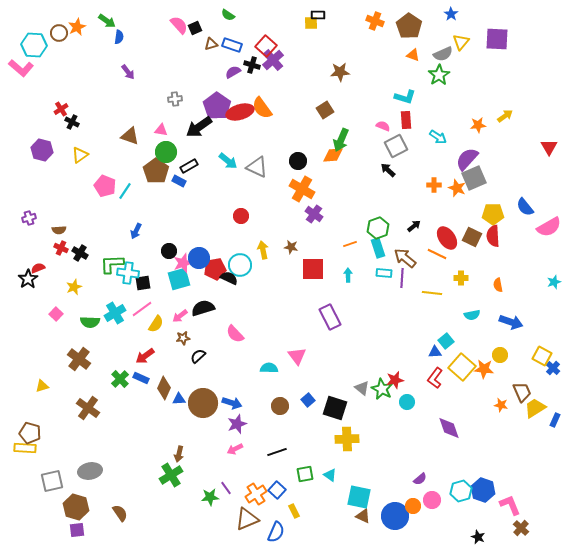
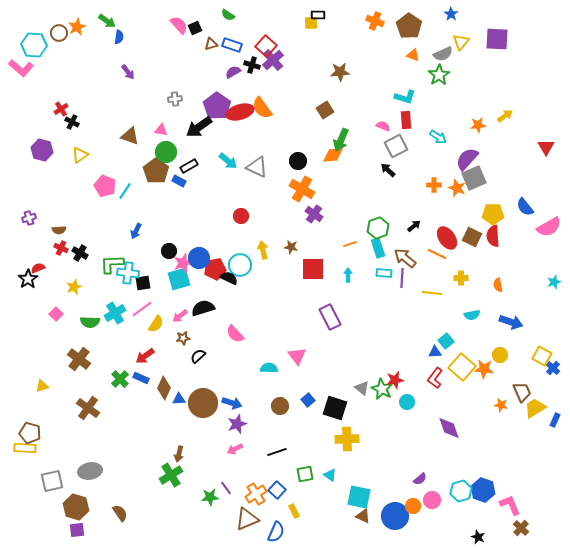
red triangle at (549, 147): moved 3 px left
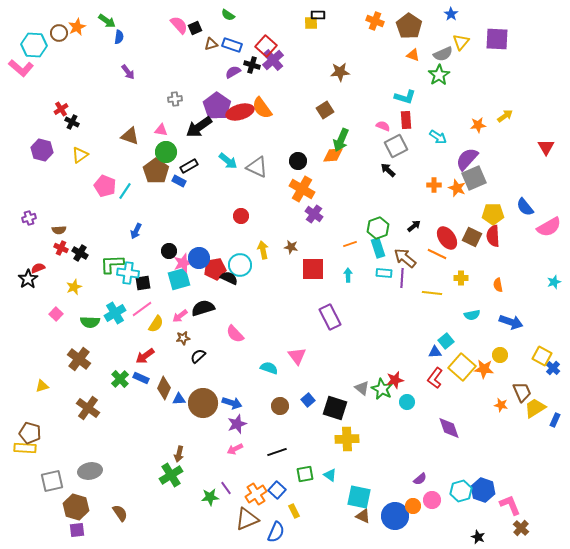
cyan semicircle at (269, 368): rotated 18 degrees clockwise
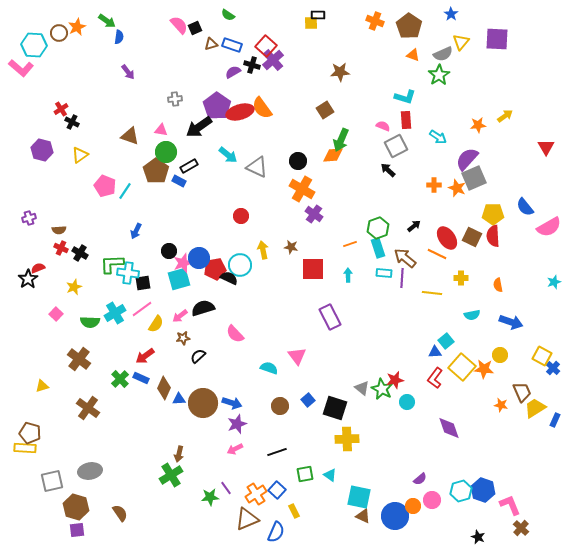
cyan arrow at (228, 161): moved 6 px up
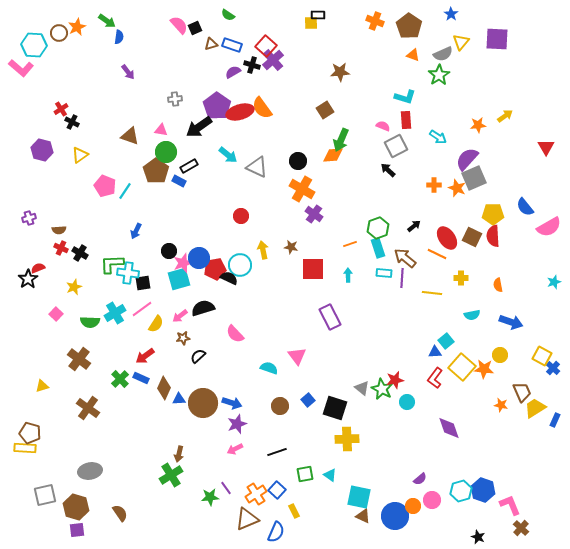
gray square at (52, 481): moved 7 px left, 14 px down
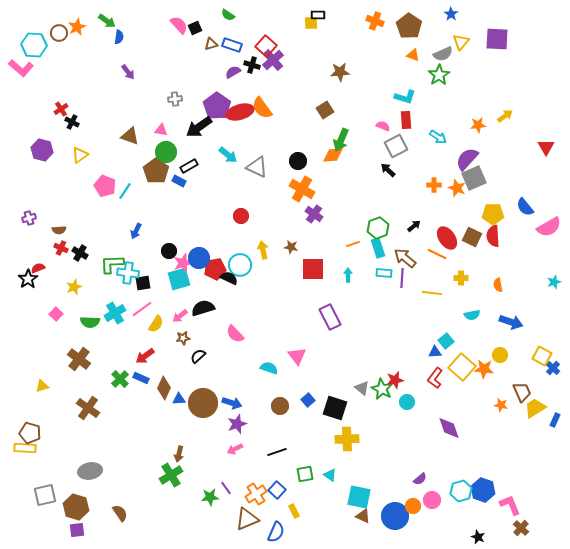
orange line at (350, 244): moved 3 px right
